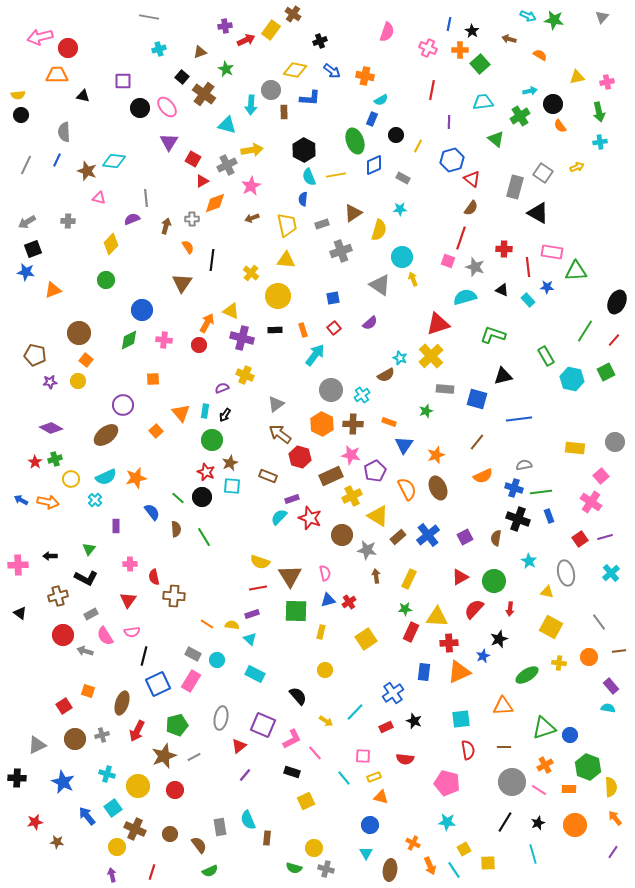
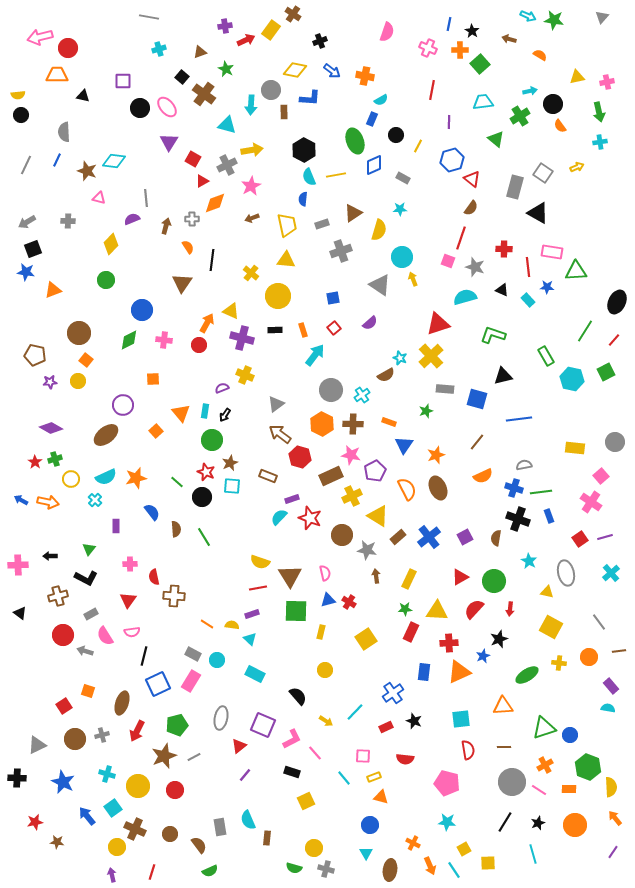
green line at (178, 498): moved 1 px left, 16 px up
blue cross at (428, 535): moved 1 px right, 2 px down
red cross at (349, 602): rotated 24 degrees counterclockwise
yellow triangle at (437, 617): moved 6 px up
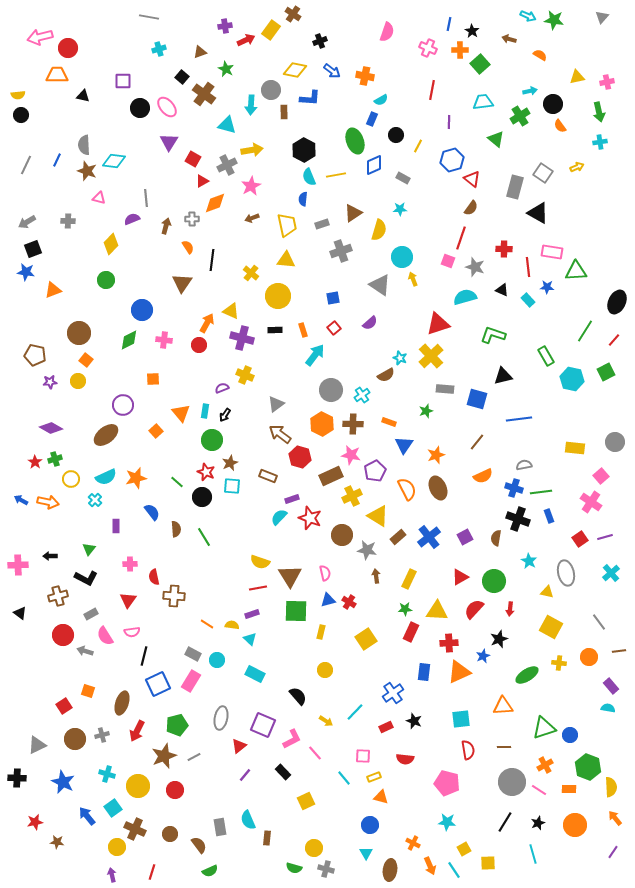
gray semicircle at (64, 132): moved 20 px right, 13 px down
black rectangle at (292, 772): moved 9 px left; rotated 28 degrees clockwise
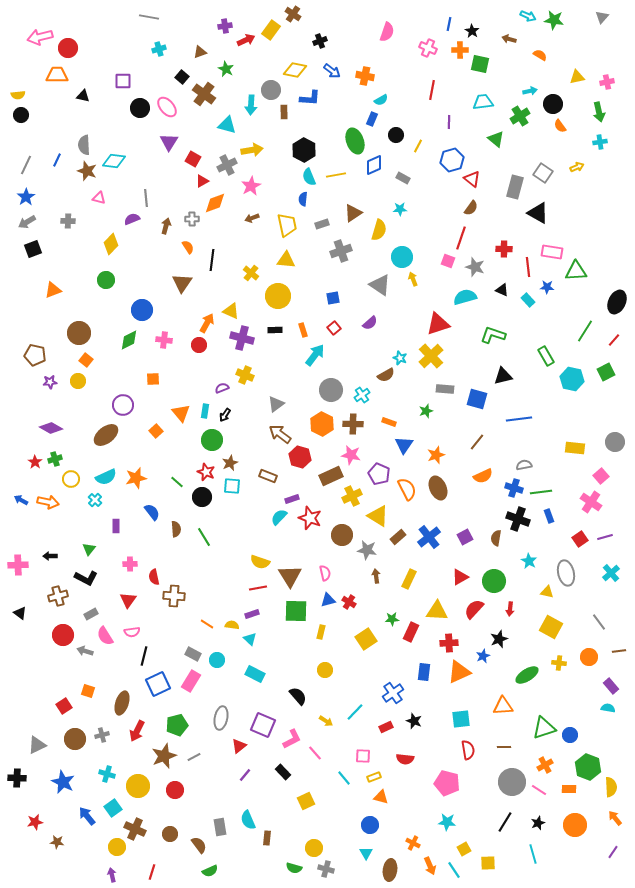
green square at (480, 64): rotated 36 degrees counterclockwise
blue star at (26, 272): moved 75 px up; rotated 30 degrees clockwise
purple pentagon at (375, 471): moved 4 px right, 3 px down; rotated 20 degrees counterclockwise
green star at (405, 609): moved 13 px left, 10 px down
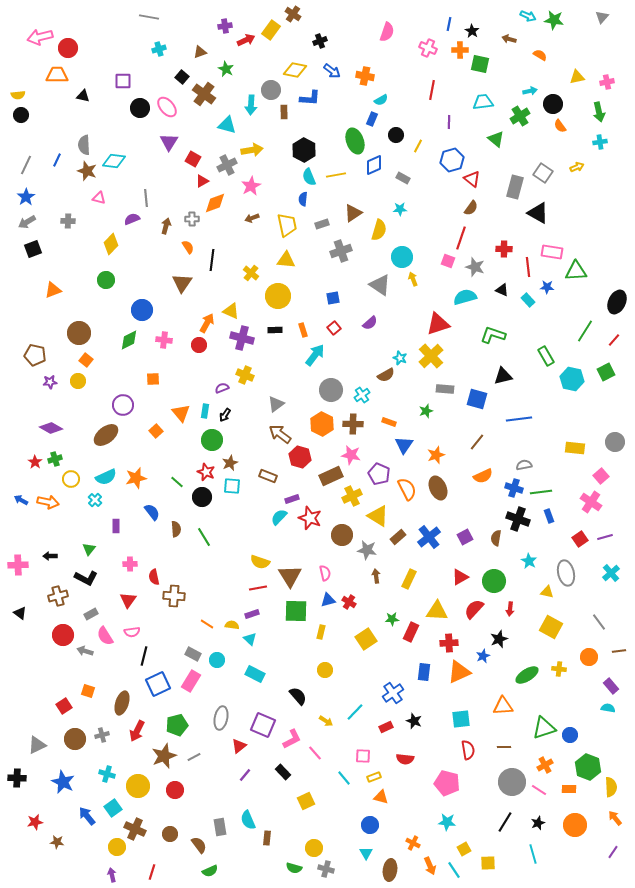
yellow cross at (559, 663): moved 6 px down
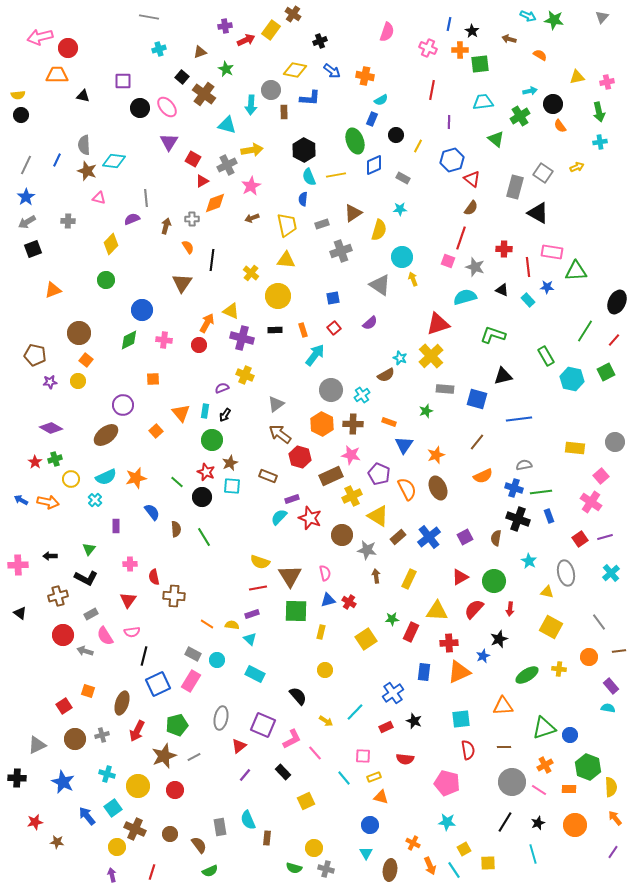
green square at (480, 64): rotated 18 degrees counterclockwise
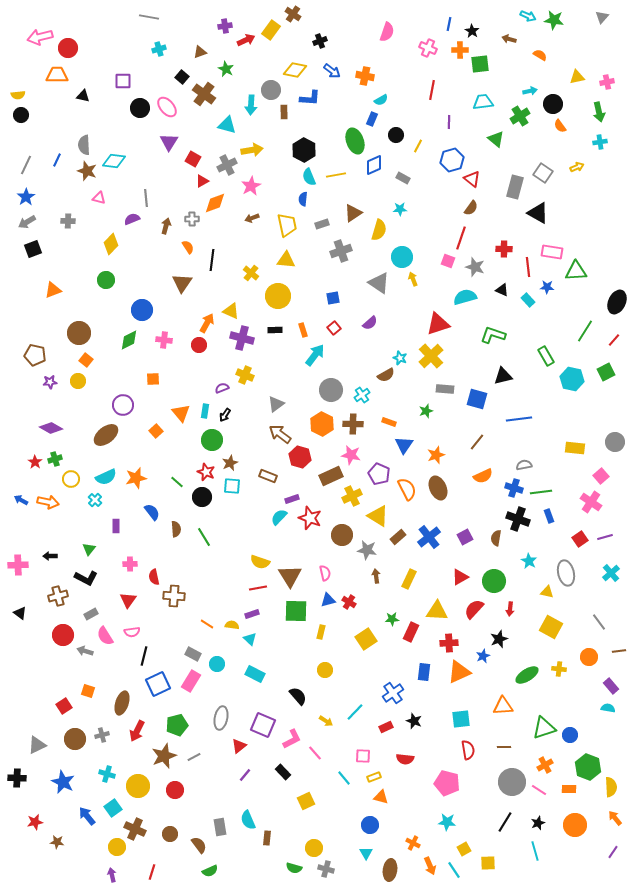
gray triangle at (380, 285): moved 1 px left, 2 px up
cyan circle at (217, 660): moved 4 px down
cyan line at (533, 854): moved 2 px right, 3 px up
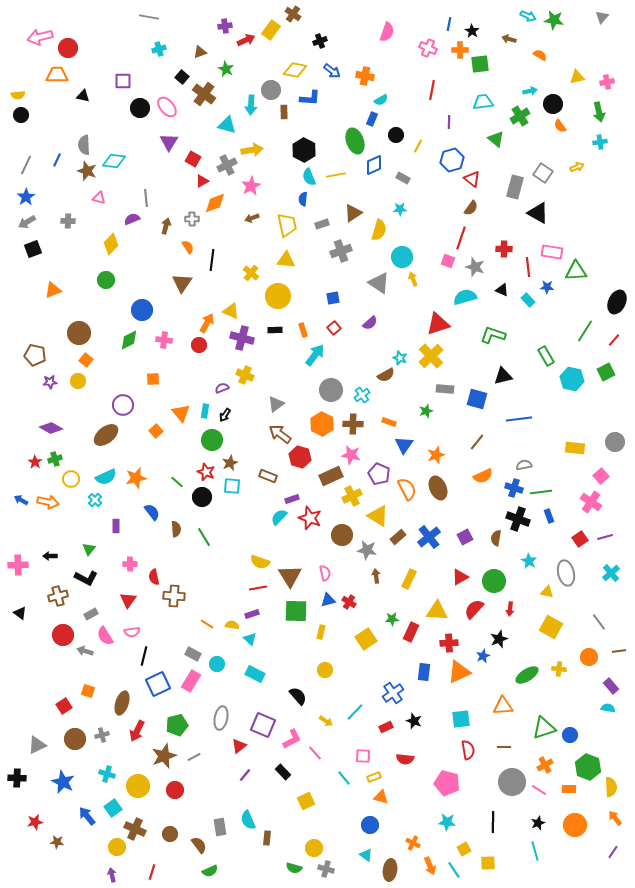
black line at (505, 822): moved 12 px left; rotated 30 degrees counterclockwise
cyan triangle at (366, 853): moved 2 px down; rotated 24 degrees counterclockwise
